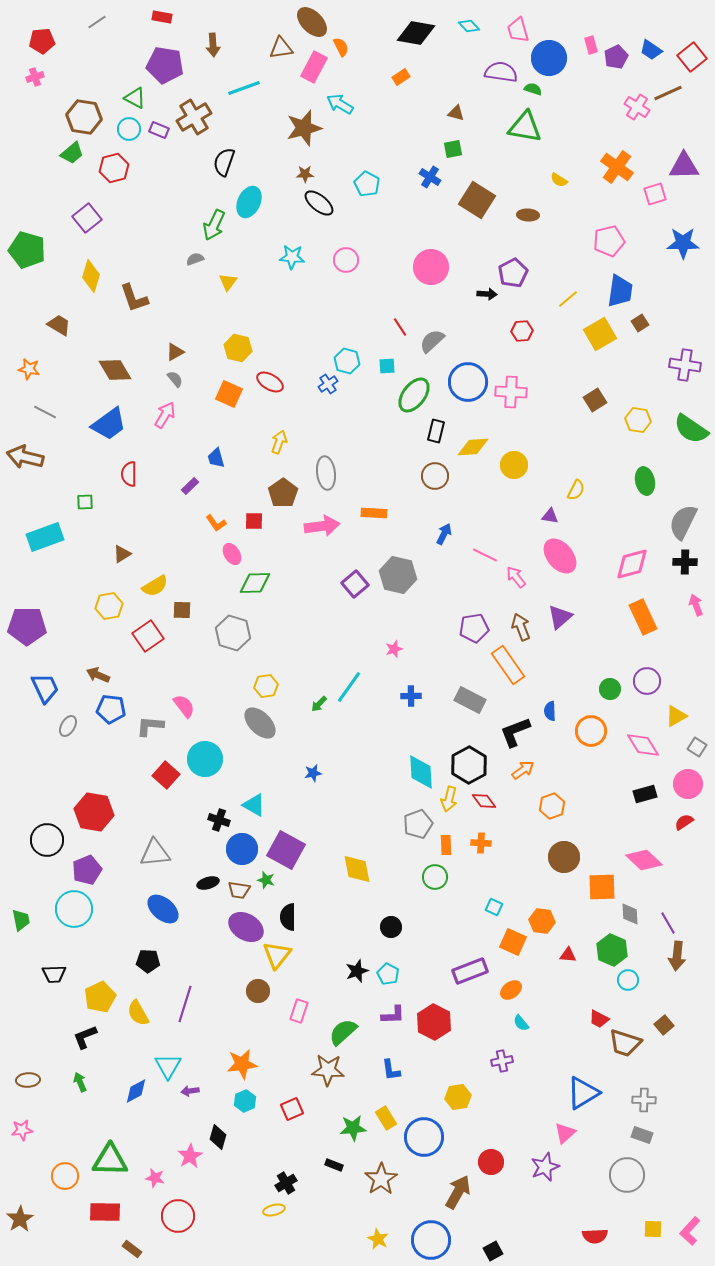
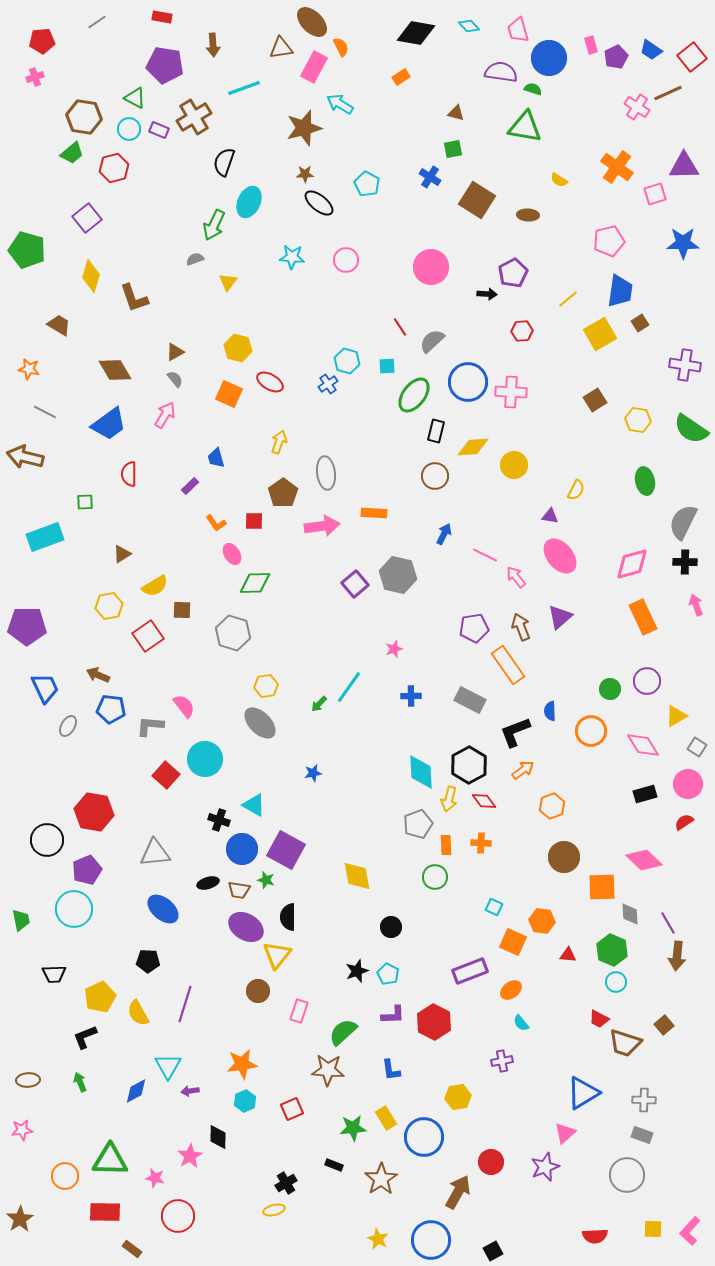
yellow diamond at (357, 869): moved 7 px down
cyan circle at (628, 980): moved 12 px left, 2 px down
black diamond at (218, 1137): rotated 15 degrees counterclockwise
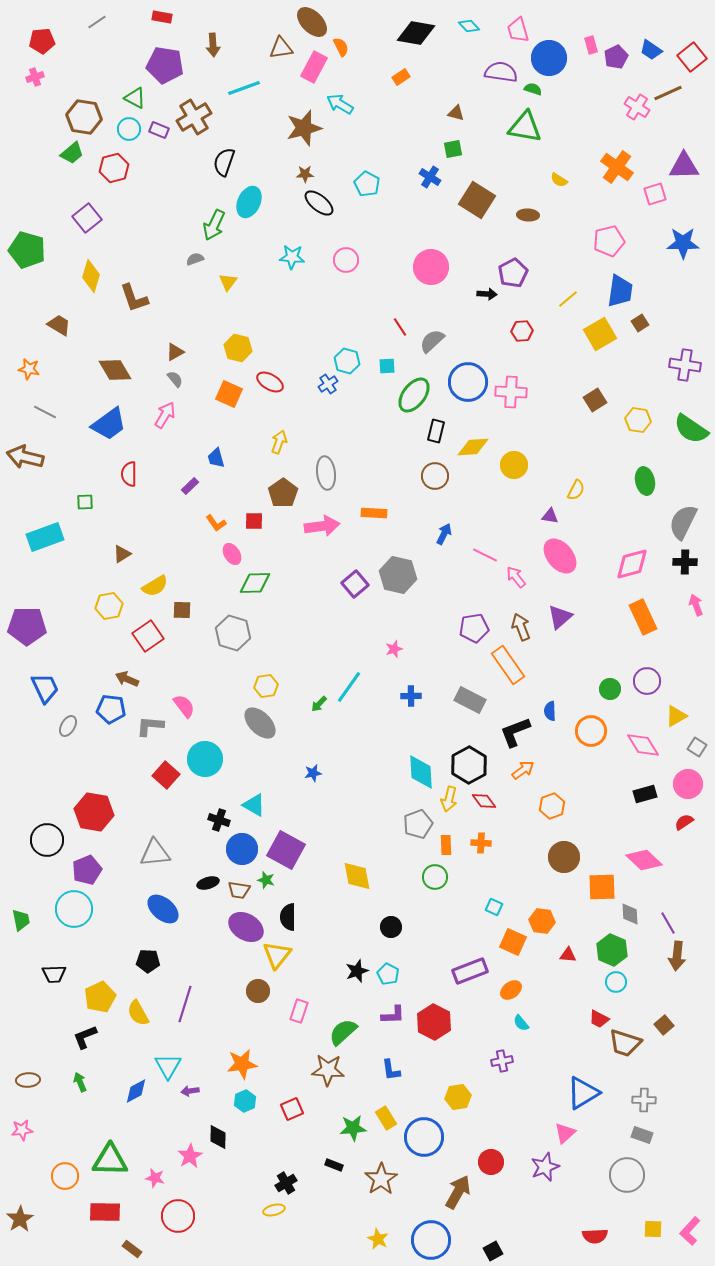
brown arrow at (98, 675): moved 29 px right, 4 px down
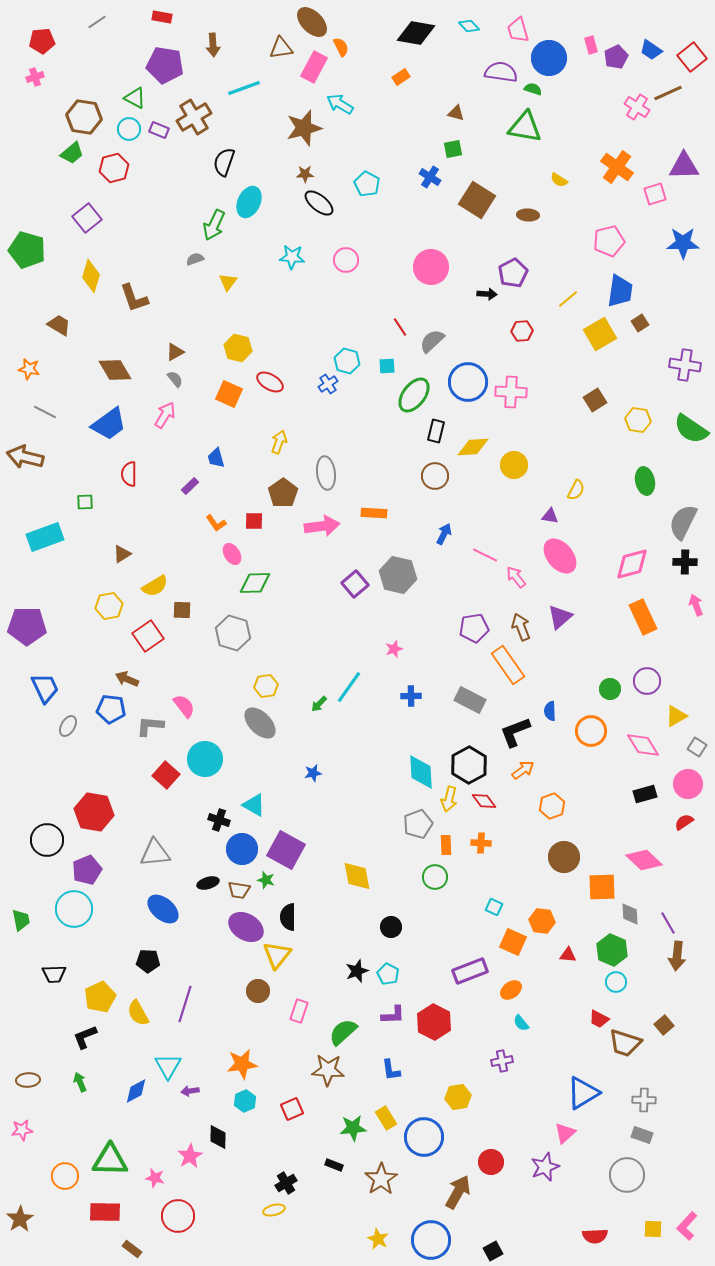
pink L-shape at (690, 1231): moved 3 px left, 5 px up
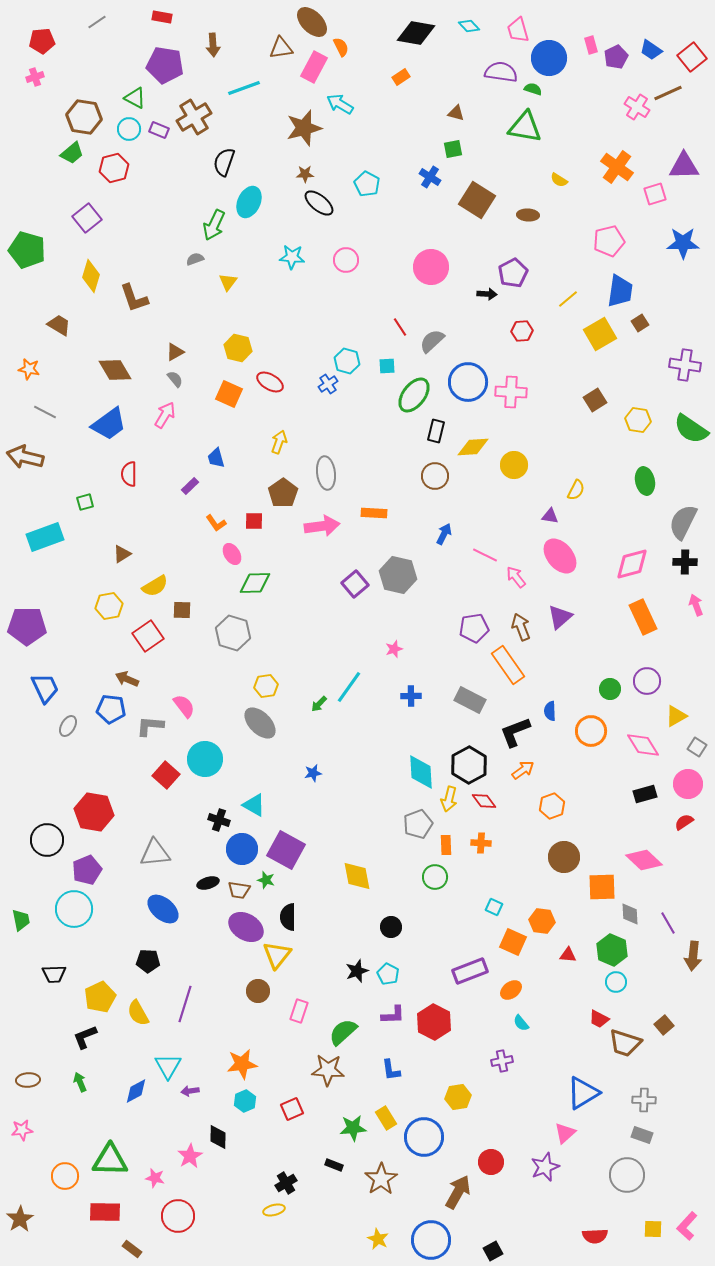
green square at (85, 502): rotated 12 degrees counterclockwise
brown arrow at (677, 956): moved 16 px right
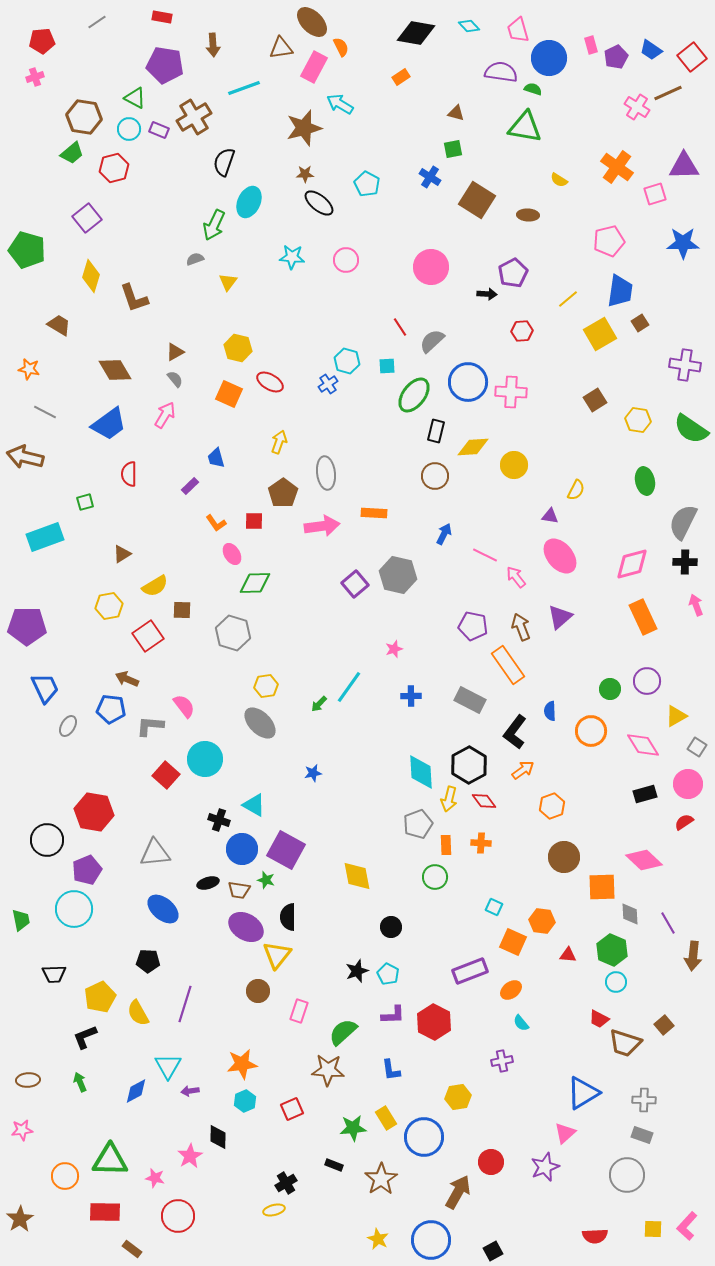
purple pentagon at (474, 628): moved 1 px left, 2 px up; rotated 20 degrees clockwise
black L-shape at (515, 732): rotated 32 degrees counterclockwise
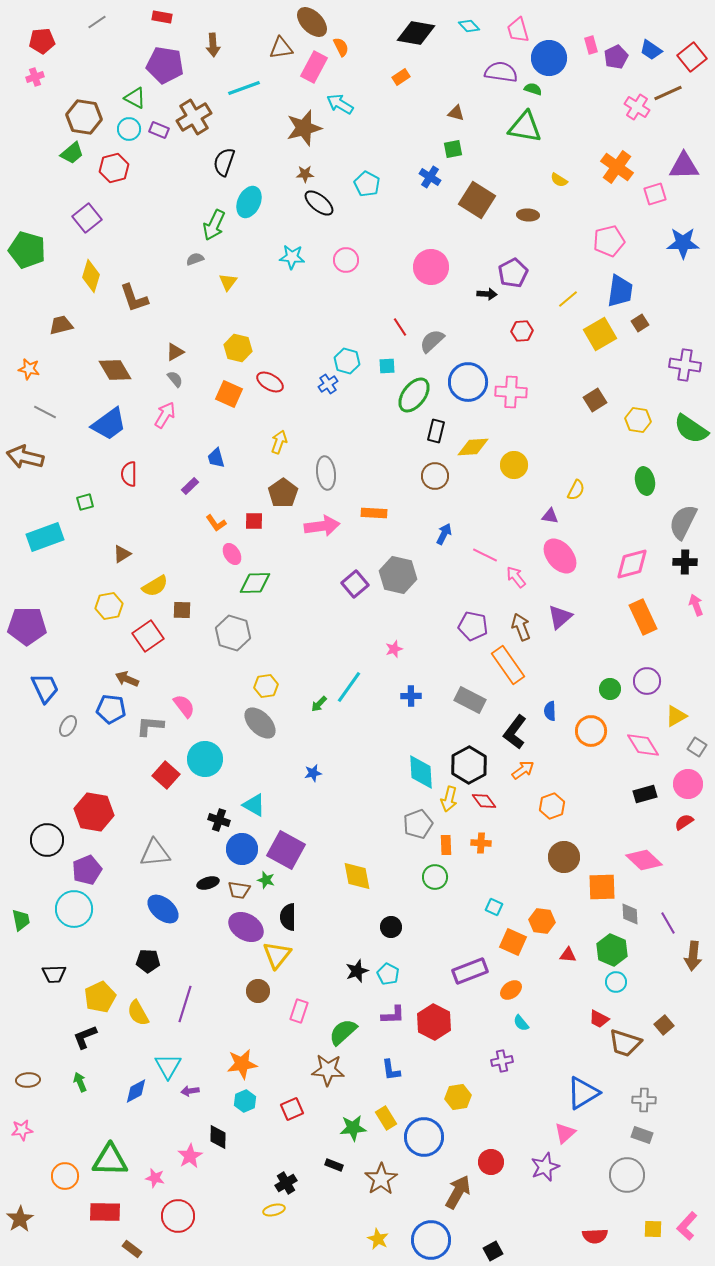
brown trapezoid at (59, 325): moved 2 px right; rotated 45 degrees counterclockwise
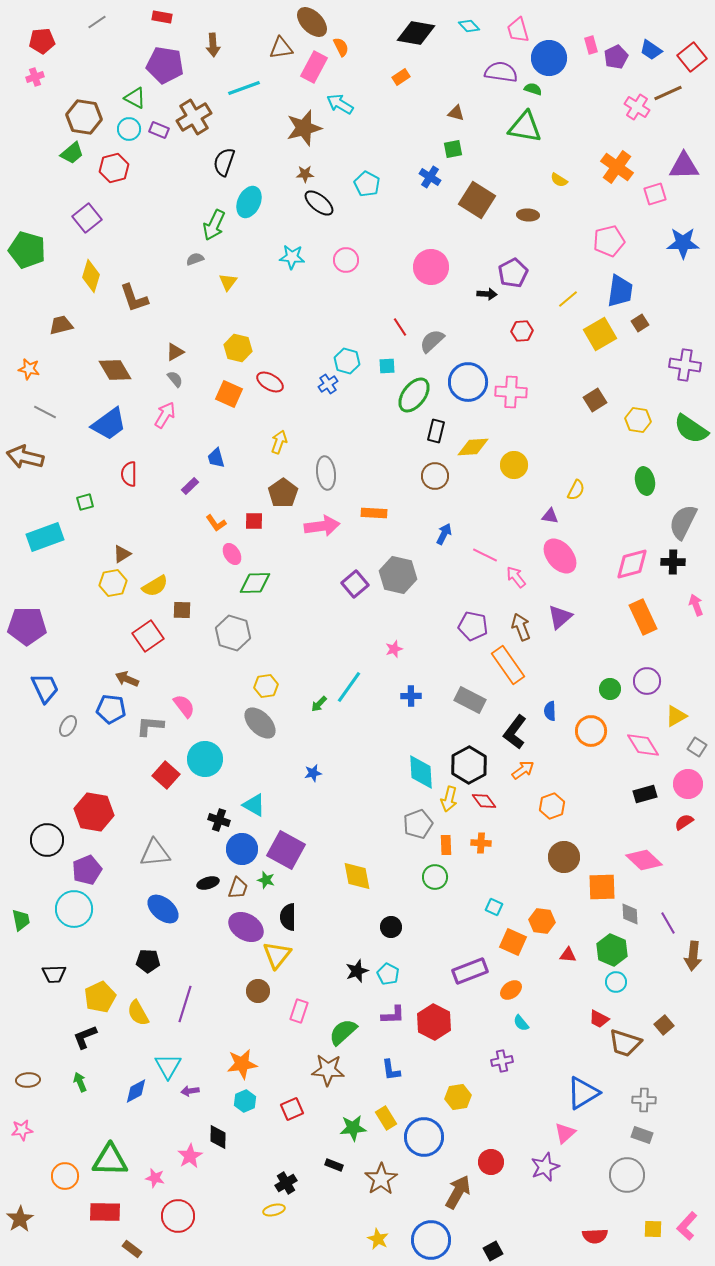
black cross at (685, 562): moved 12 px left
yellow hexagon at (109, 606): moved 4 px right, 23 px up
brown trapezoid at (239, 890): moved 1 px left, 2 px up; rotated 80 degrees counterclockwise
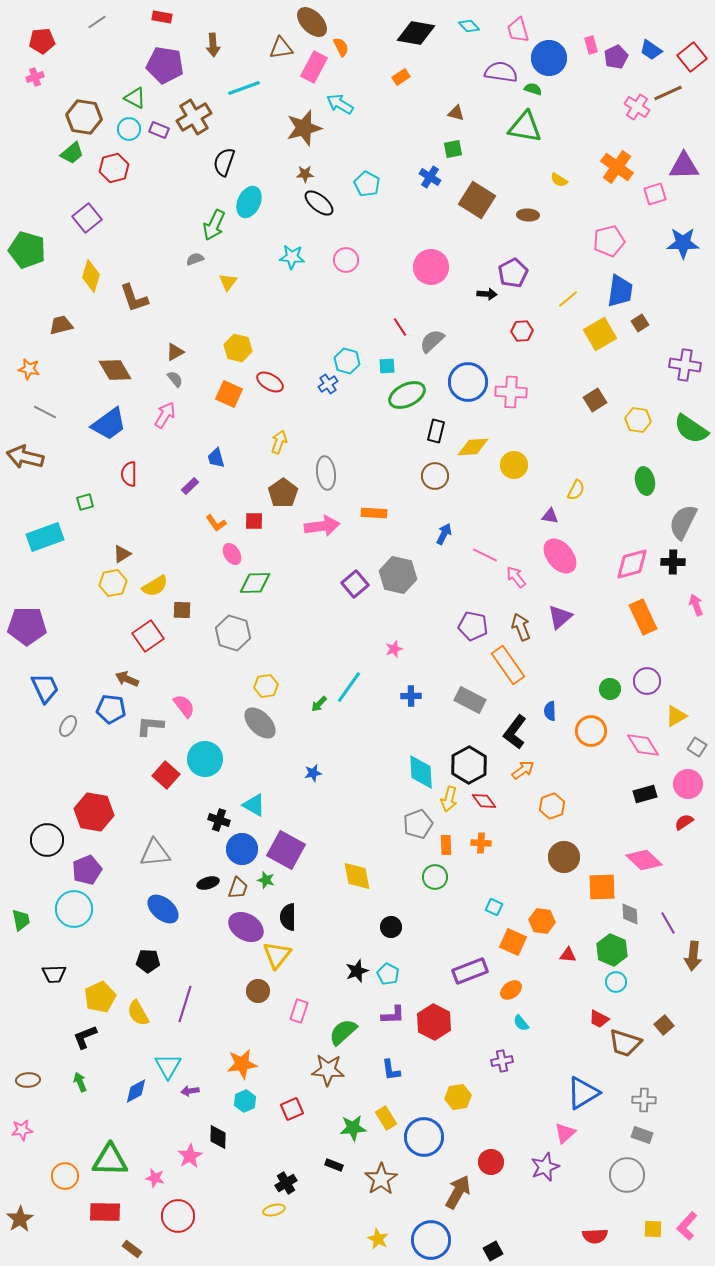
green ellipse at (414, 395): moved 7 px left; rotated 27 degrees clockwise
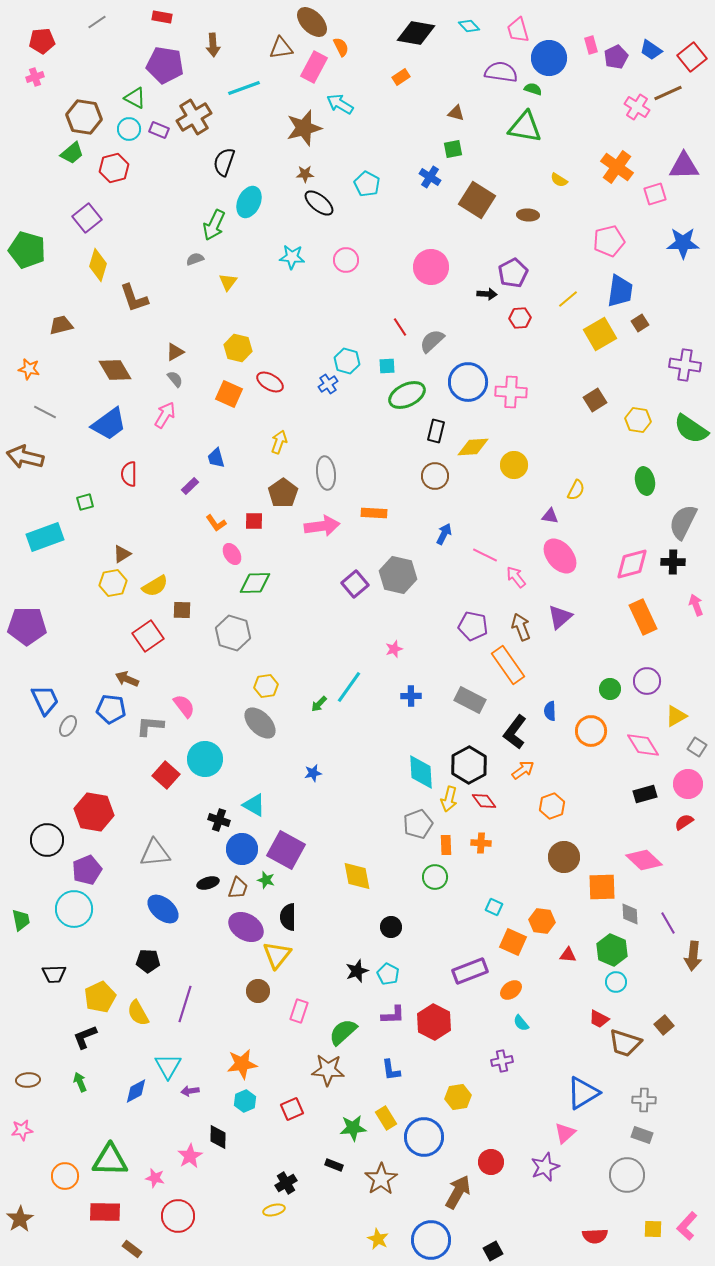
yellow diamond at (91, 276): moved 7 px right, 11 px up
red hexagon at (522, 331): moved 2 px left, 13 px up
blue trapezoid at (45, 688): moved 12 px down
